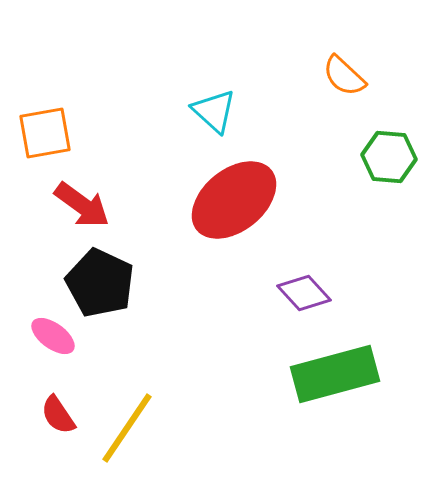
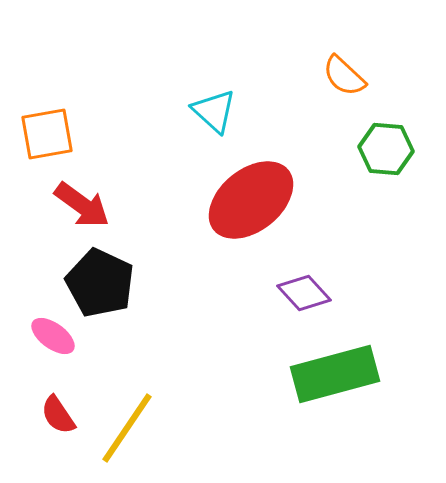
orange square: moved 2 px right, 1 px down
green hexagon: moved 3 px left, 8 px up
red ellipse: moved 17 px right
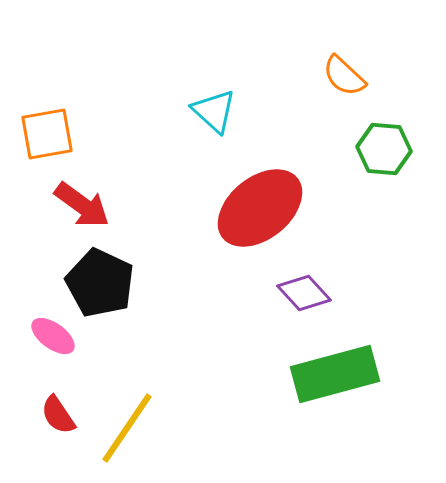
green hexagon: moved 2 px left
red ellipse: moved 9 px right, 8 px down
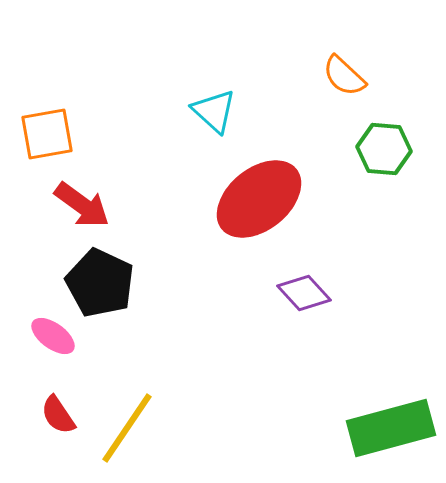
red ellipse: moved 1 px left, 9 px up
green rectangle: moved 56 px right, 54 px down
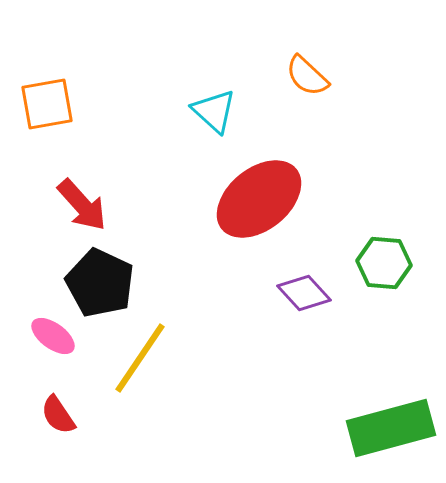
orange semicircle: moved 37 px left
orange square: moved 30 px up
green hexagon: moved 114 px down
red arrow: rotated 12 degrees clockwise
yellow line: moved 13 px right, 70 px up
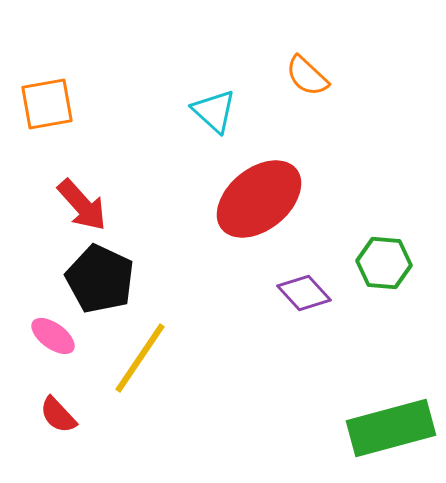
black pentagon: moved 4 px up
red semicircle: rotated 9 degrees counterclockwise
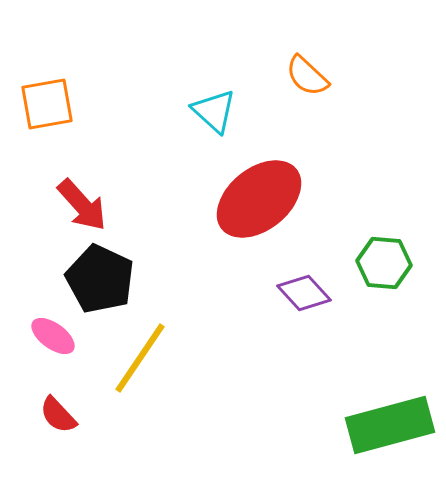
green rectangle: moved 1 px left, 3 px up
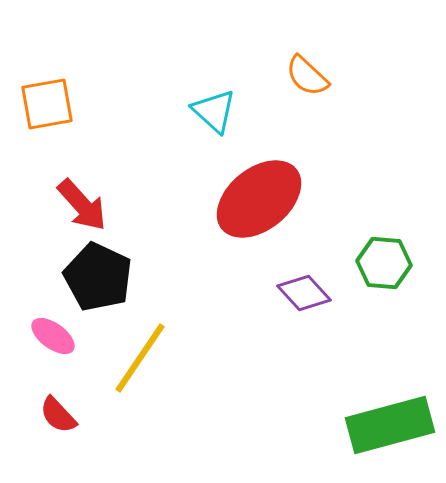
black pentagon: moved 2 px left, 2 px up
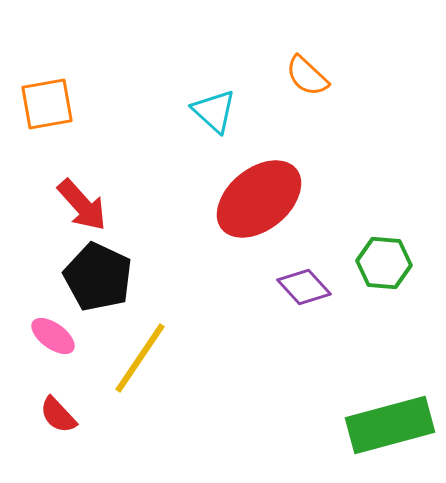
purple diamond: moved 6 px up
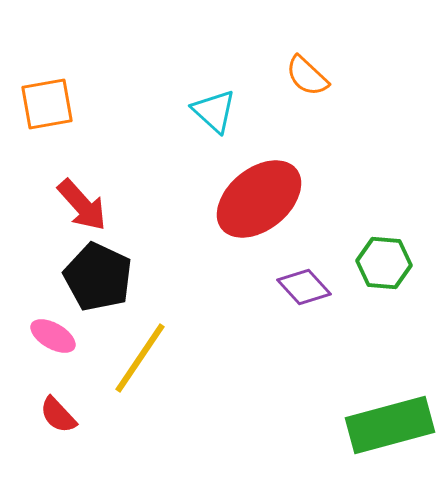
pink ellipse: rotated 6 degrees counterclockwise
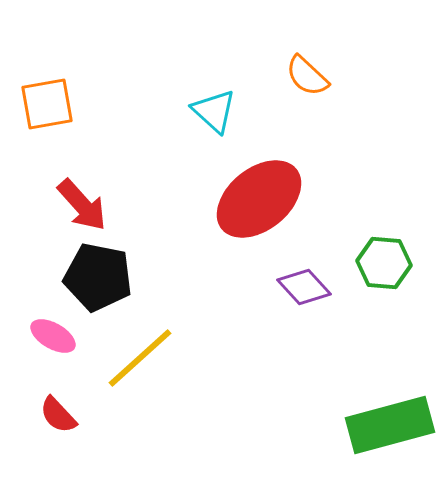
black pentagon: rotated 14 degrees counterclockwise
yellow line: rotated 14 degrees clockwise
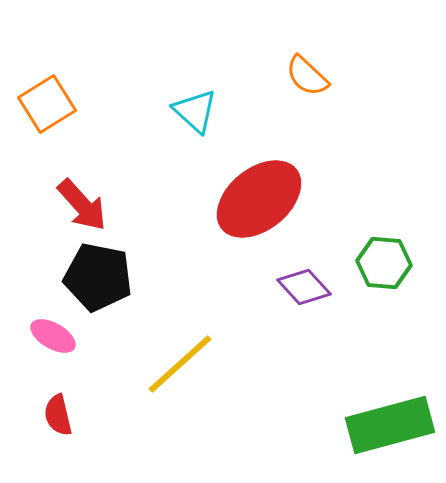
orange square: rotated 22 degrees counterclockwise
cyan triangle: moved 19 px left
yellow line: moved 40 px right, 6 px down
red semicircle: rotated 30 degrees clockwise
